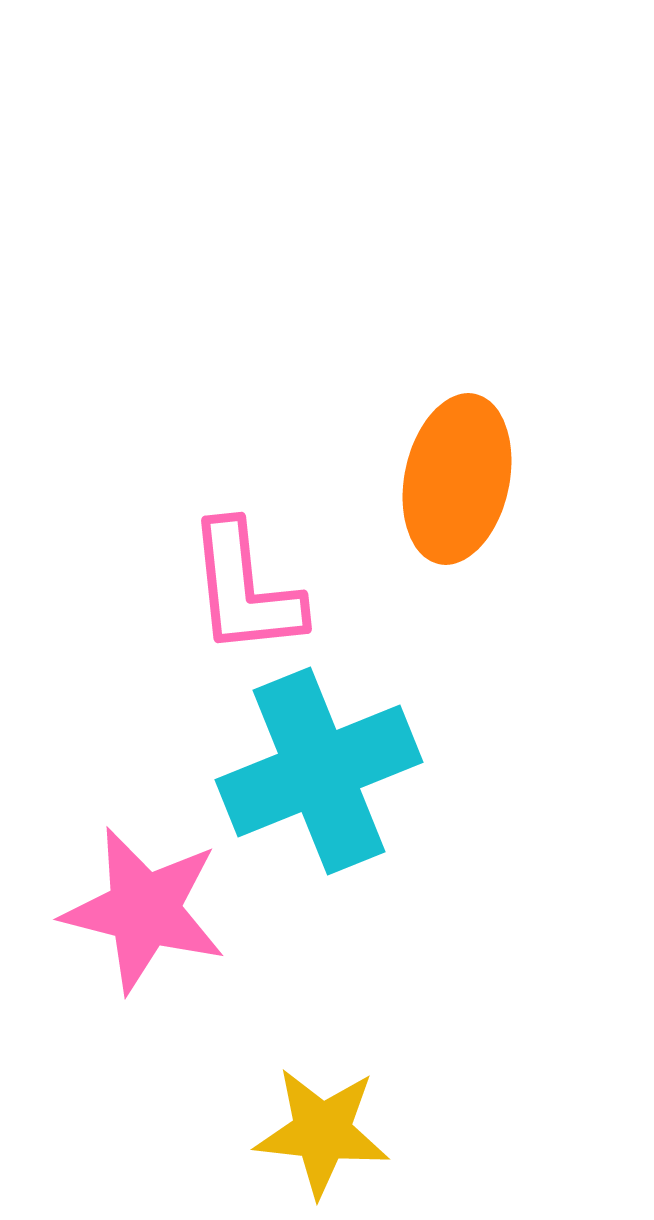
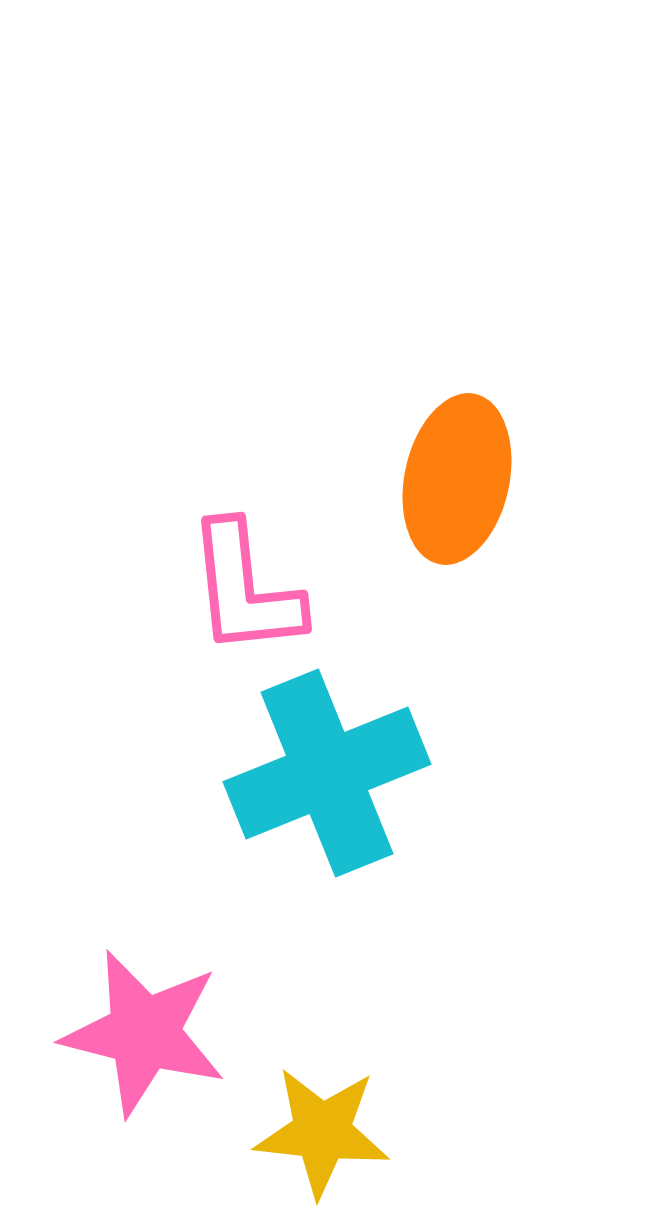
cyan cross: moved 8 px right, 2 px down
pink star: moved 123 px down
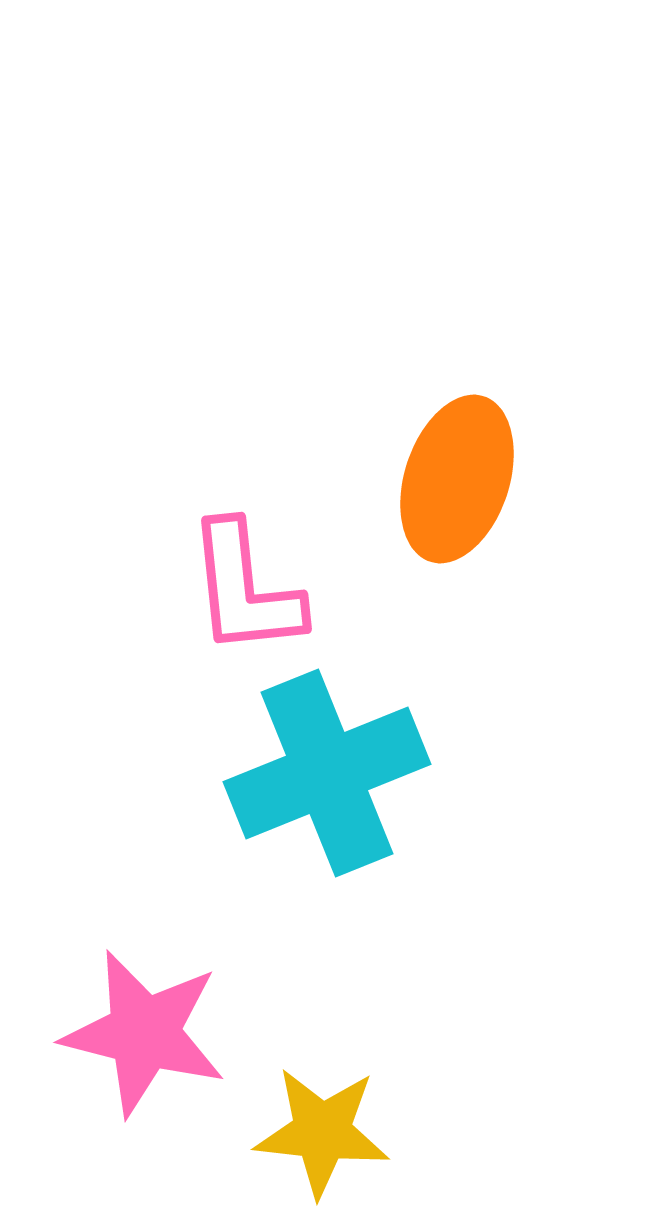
orange ellipse: rotated 6 degrees clockwise
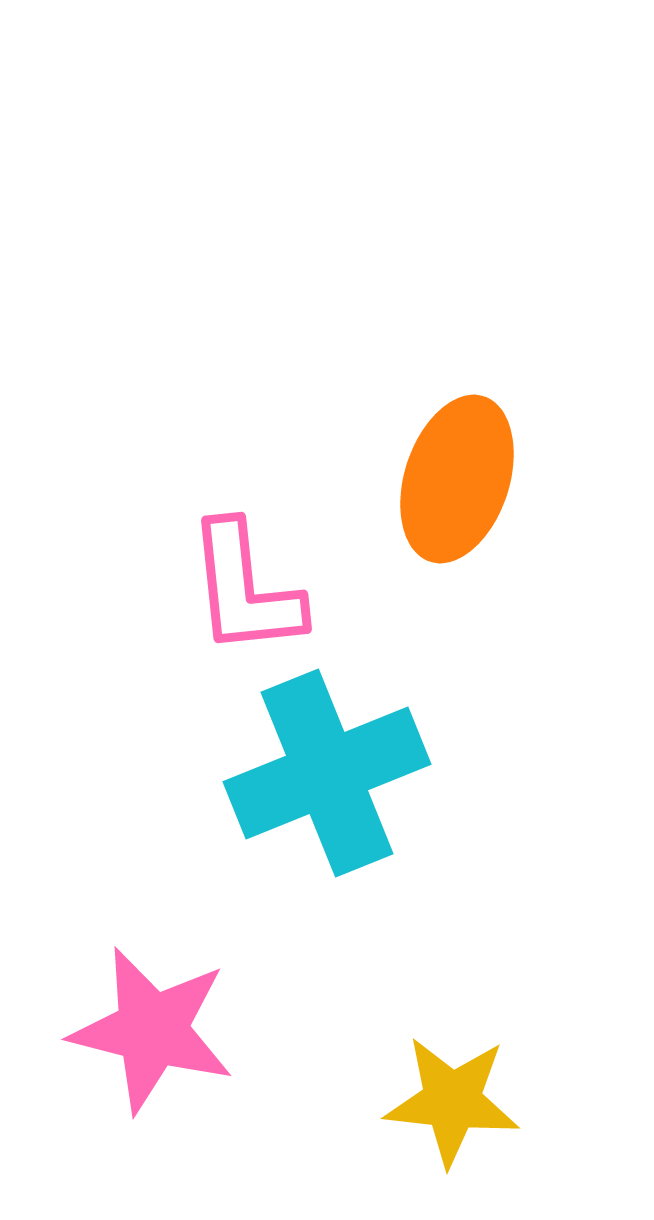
pink star: moved 8 px right, 3 px up
yellow star: moved 130 px right, 31 px up
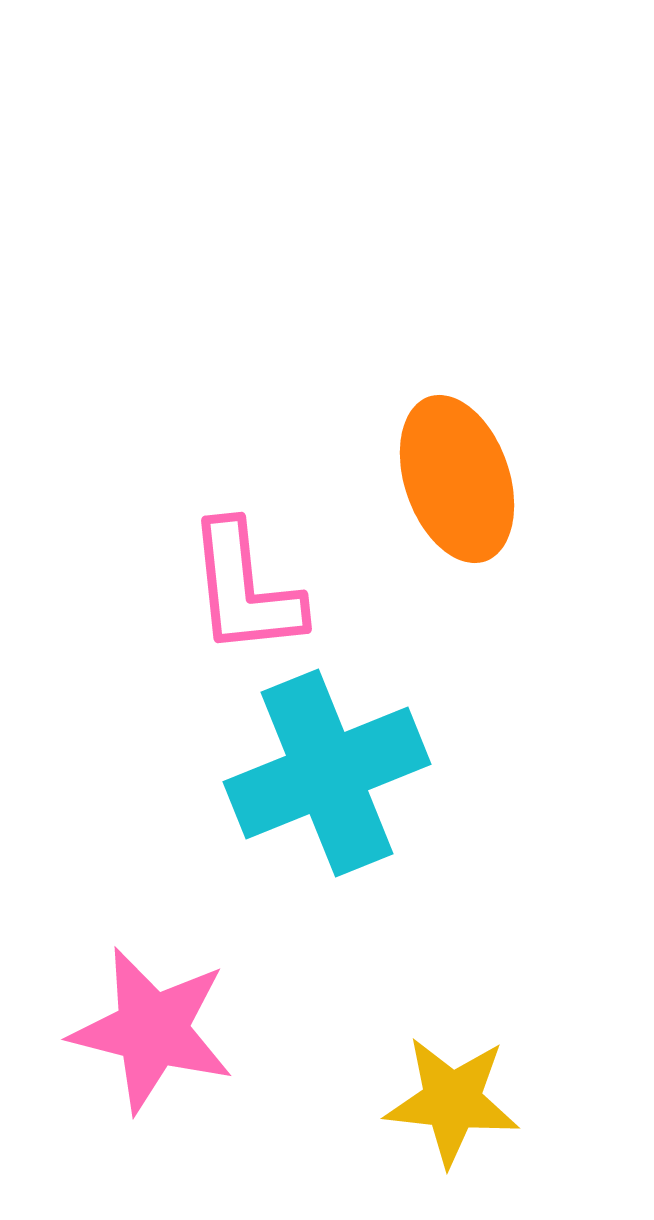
orange ellipse: rotated 37 degrees counterclockwise
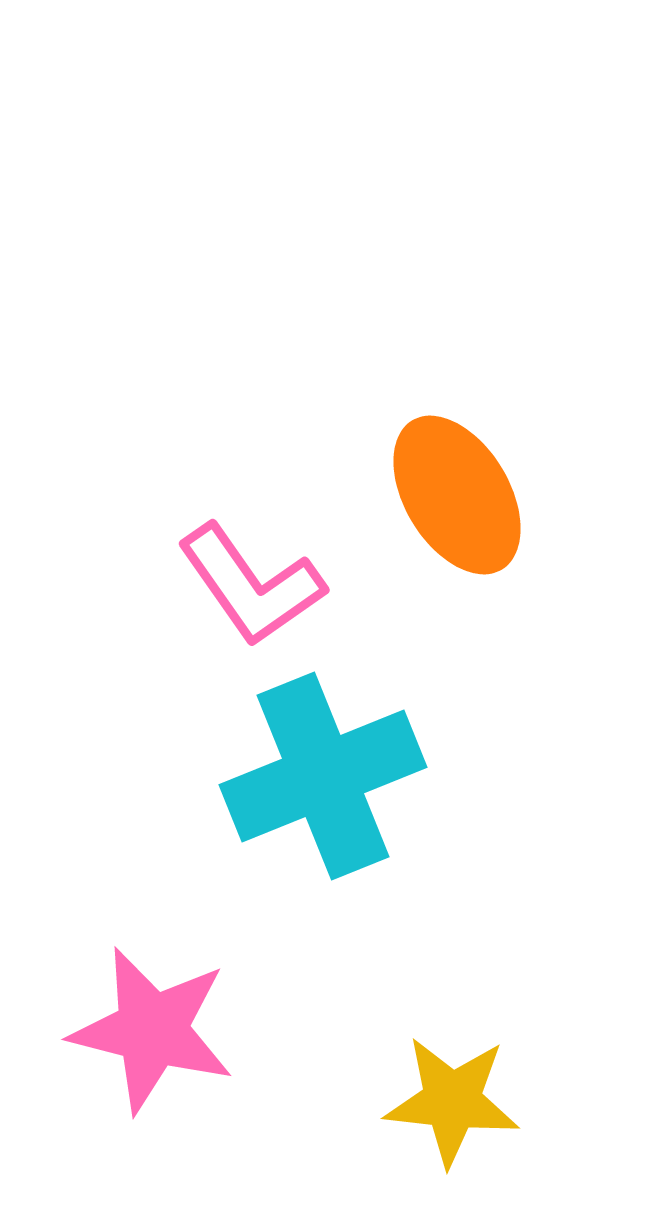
orange ellipse: moved 16 px down; rotated 12 degrees counterclockwise
pink L-shape: moved 6 px right, 4 px up; rotated 29 degrees counterclockwise
cyan cross: moved 4 px left, 3 px down
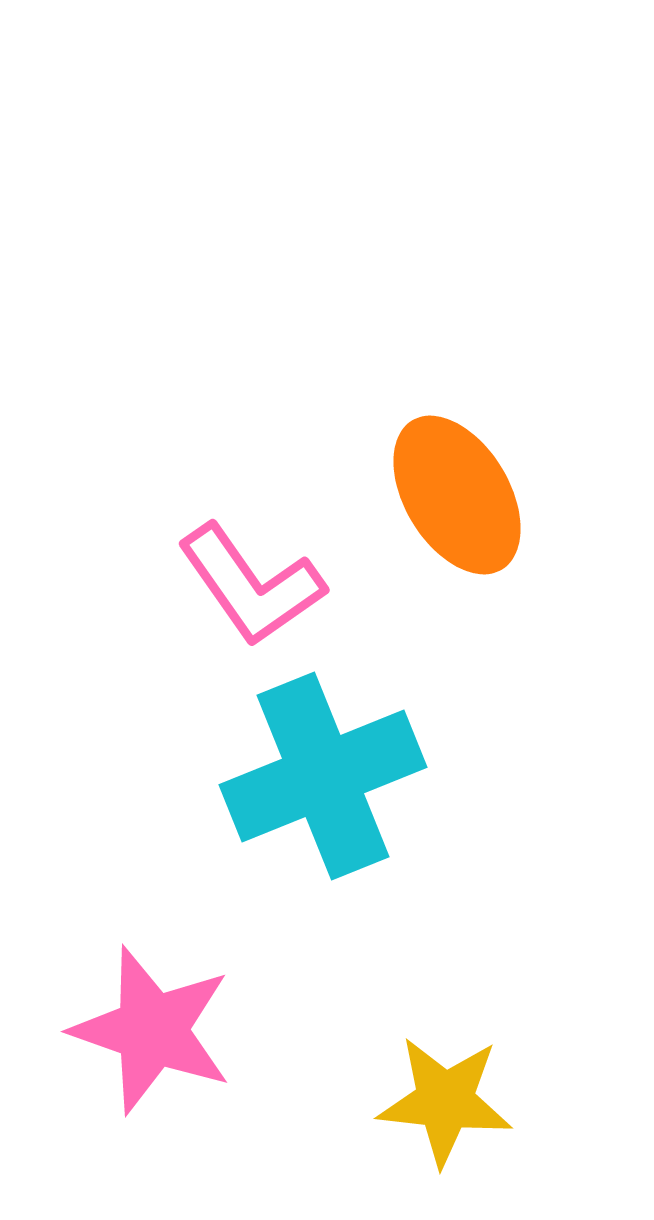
pink star: rotated 5 degrees clockwise
yellow star: moved 7 px left
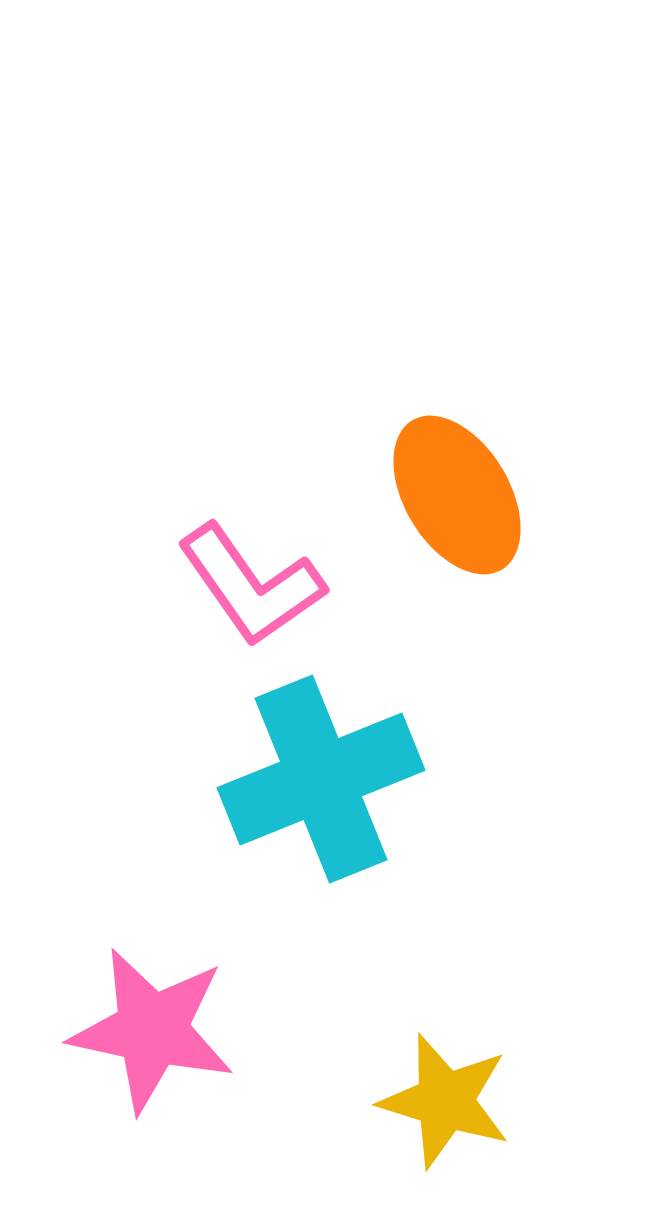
cyan cross: moved 2 px left, 3 px down
pink star: rotated 7 degrees counterclockwise
yellow star: rotated 11 degrees clockwise
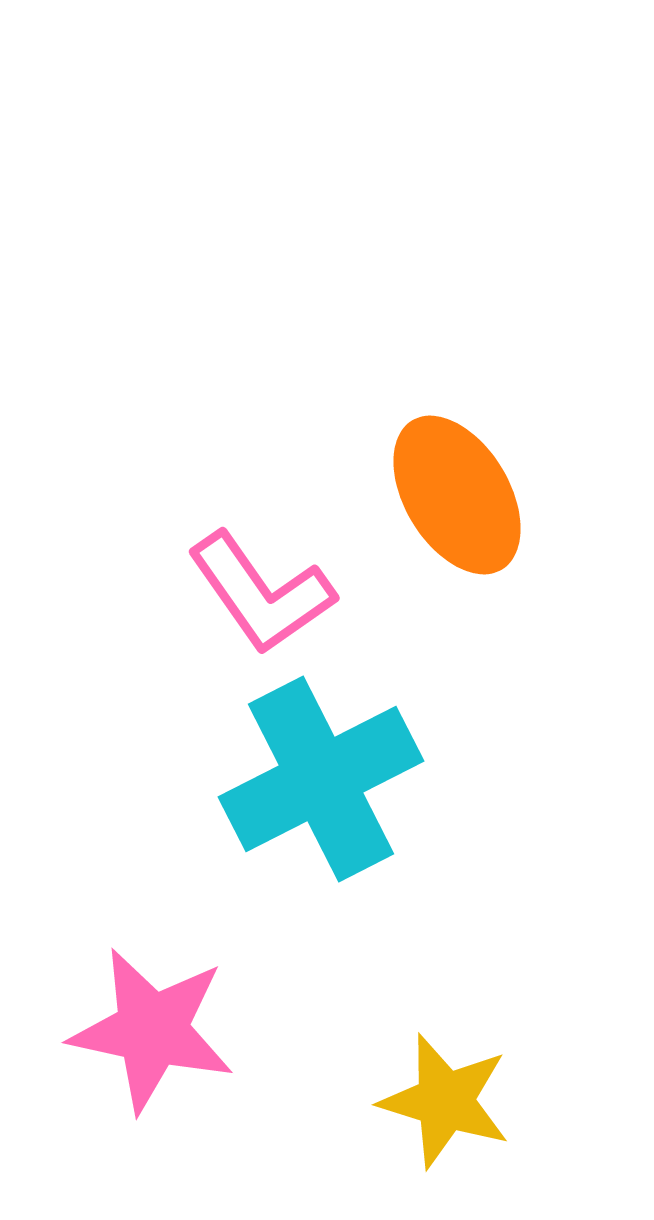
pink L-shape: moved 10 px right, 8 px down
cyan cross: rotated 5 degrees counterclockwise
